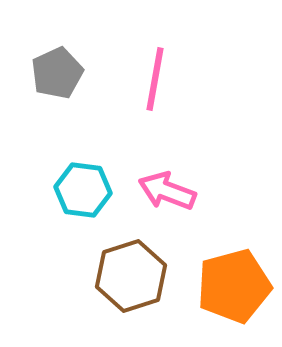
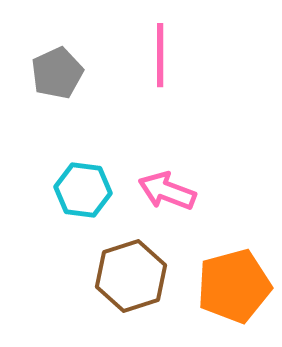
pink line: moved 5 px right, 24 px up; rotated 10 degrees counterclockwise
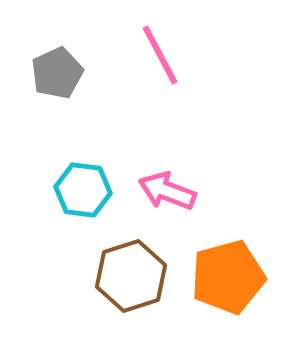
pink line: rotated 28 degrees counterclockwise
orange pentagon: moved 6 px left, 9 px up
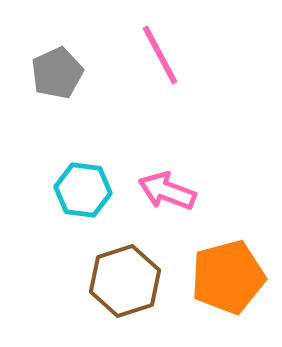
brown hexagon: moved 6 px left, 5 px down
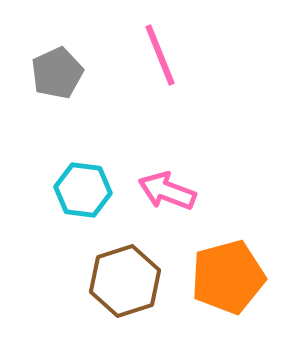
pink line: rotated 6 degrees clockwise
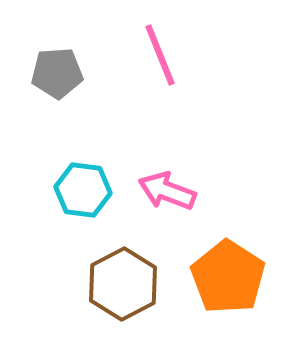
gray pentagon: rotated 21 degrees clockwise
orange pentagon: rotated 24 degrees counterclockwise
brown hexagon: moved 2 px left, 3 px down; rotated 10 degrees counterclockwise
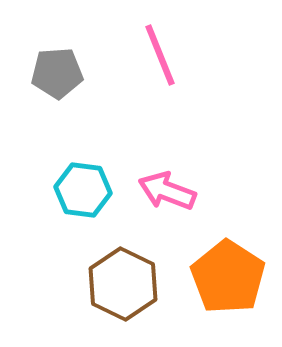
brown hexagon: rotated 6 degrees counterclockwise
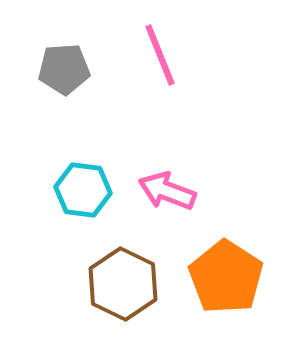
gray pentagon: moved 7 px right, 4 px up
orange pentagon: moved 2 px left
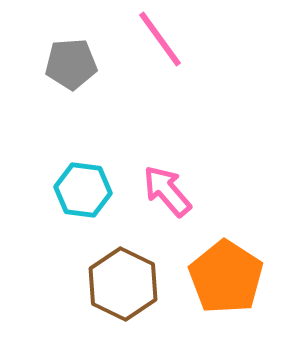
pink line: moved 16 px up; rotated 14 degrees counterclockwise
gray pentagon: moved 7 px right, 5 px up
pink arrow: rotated 28 degrees clockwise
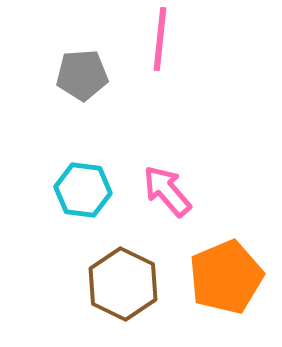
pink line: rotated 42 degrees clockwise
gray pentagon: moved 11 px right, 11 px down
orange pentagon: rotated 16 degrees clockwise
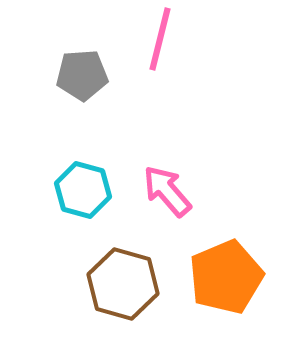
pink line: rotated 8 degrees clockwise
cyan hexagon: rotated 8 degrees clockwise
brown hexagon: rotated 10 degrees counterclockwise
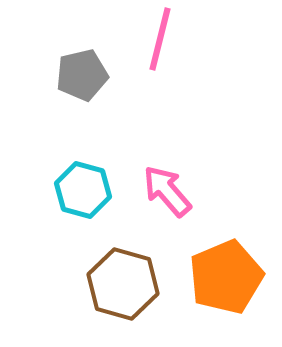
gray pentagon: rotated 9 degrees counterclockwise
